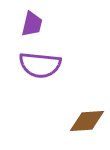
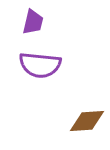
purple trapezoid: moved 1 px right, 2 px up
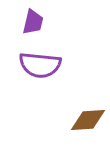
brown diamond: moved 1 px right, 1 px up
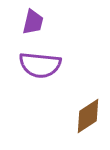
brown diamond: moved 4 px up; rotated 30 degrees counterclockwise
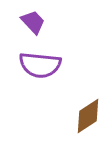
purple trapezoid: rotated 56 degrees counterclockwise
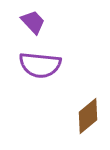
brown diamond: rotated 6 degrees counterclockwise
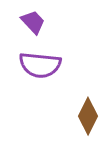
brown diamond: rotated 24 degrees counterclockwise
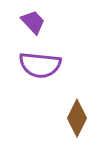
brown diamond: moved 11 px left, 2 px down
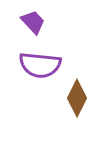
brown diamond: moved 20 px up
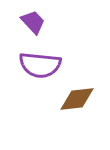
brown diamond: moved 1 px down; rotated 57 degrees clockwise
